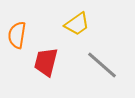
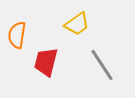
gray line: rotated 16 degrees clockwise
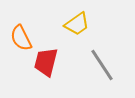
orange semicircle: moved 4 px right, 3 px down; rotated 36 degrees counterclockwise
